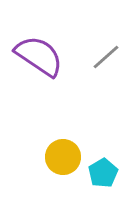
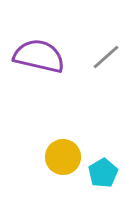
purple semicircle: rotated 21 degrees counterclockwise
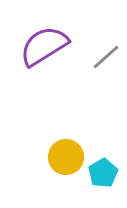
purple semicircle: moved 5 px right, 10 px up; rotated 45 degrees counterclockwise
yellow circle: moved 3 px right
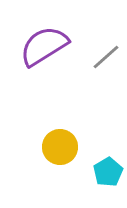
yellow circle: moved 6 px left, 10 px up
cyan pentagon: moved 5 px right, 1 px up
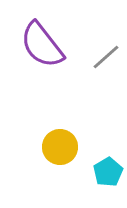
purple semicircle: moved 2 px left, 1 px up; rotated 96 degrees counterclockwise
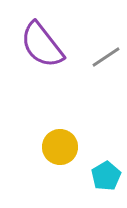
gray line: rotated 8 degrees clockwise
cyan pentagon: moved 2 px left, 4 px down
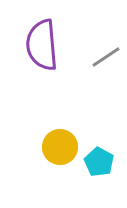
purple semicircle: rotated 33 degrees clockwise
cyan pentagon: moved 7 px left, 14 px up; rotated 12 degrees counterclockwise
